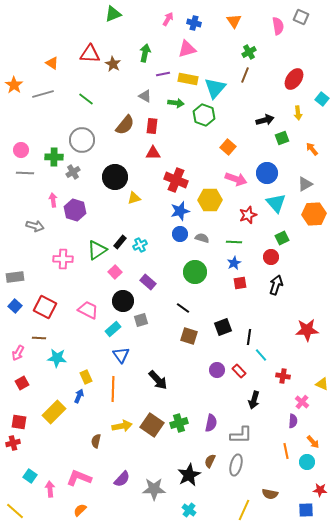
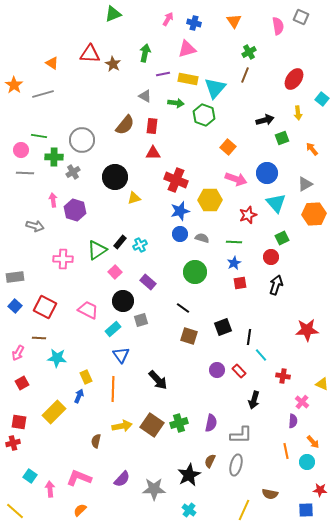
green line at (86, 99): moved 47 px left, 37 px down; rotated 28 degrees counterclockwise
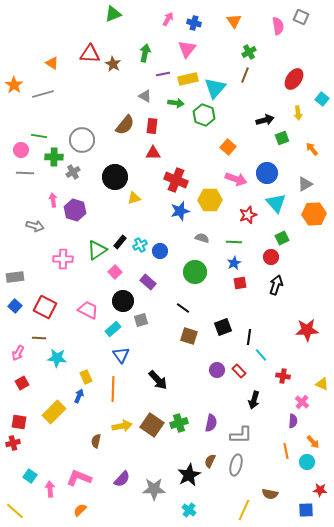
pink triangle at (187, 49): rotated 36 degrees counterclockwise
yellow rectangle at (188, 79): rotated 24 degrees counterclockwise
blue circle at (180, 234): moved 20 px left, 17 px down
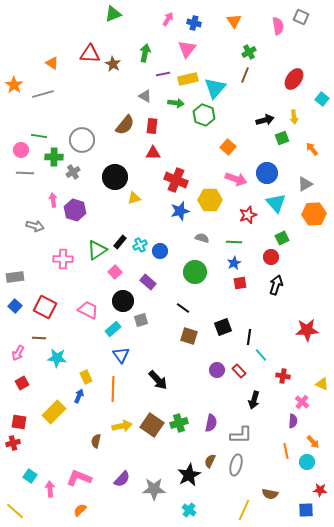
yellow arrow at (298, 113): moved 4 px left, 4 px down
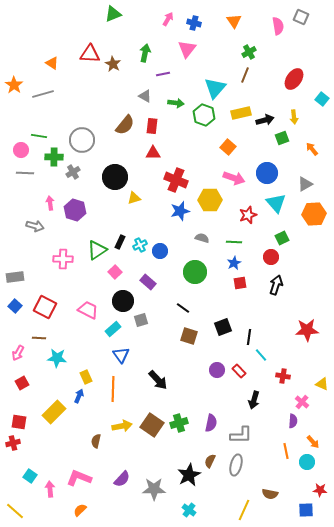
yellow rectangle at (188, 79): moved 53 px right, 34 px down
pink arrow at (236, 179): moved 2 px left, 1 px up
pink arrow at (53, 200): moved 3 px left, 3 px down
black rectangle at (120, 242): rotated 16 degrees counterclockwise
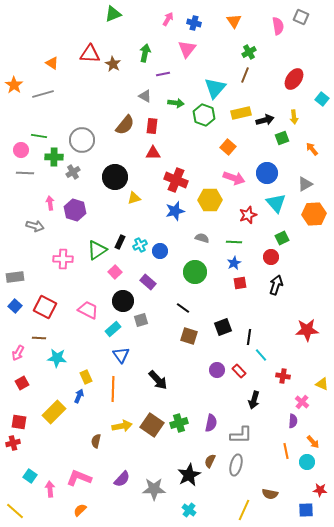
blue star at (180, 211): moved 5 px left
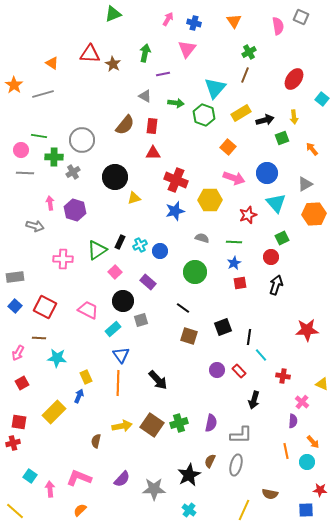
yellow rectangle at (241, 113): rotated 18 degrees counterclockwise
orange line at (113, 389): moved 5 px right, 6 px up
